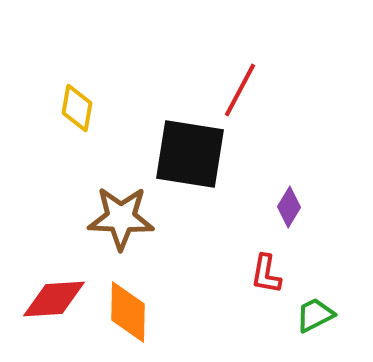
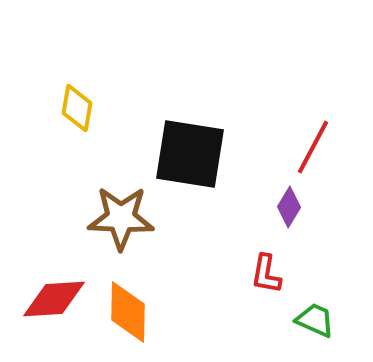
red line: moved 73 px right, 57 px down
green trapezoid: moved 5 px down; rotated 51 degrees clockwise
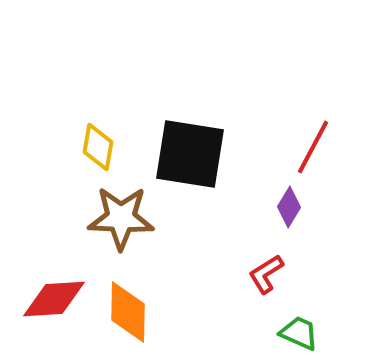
yellow diamond: moved 21 px right, 39 px down
red L-shape: rotated 48 degrees clockwise
green trapezoid: moved 16 px left, 13 px down
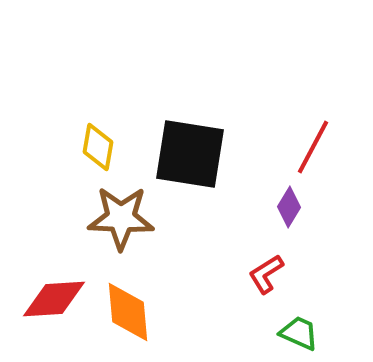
orange diamond: rotated 6 degrees counterclockwise
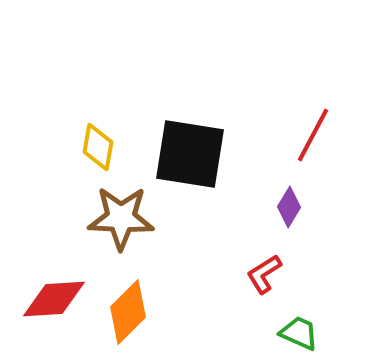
red line: moved 12 px up
red L-shape: moved 2 px left
orange diamond: rotated 50 degrees clockwise
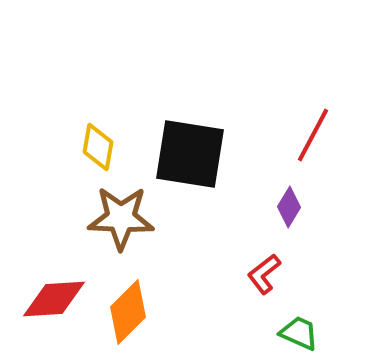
red L-shape: rotated 6 degrees counterclockwise
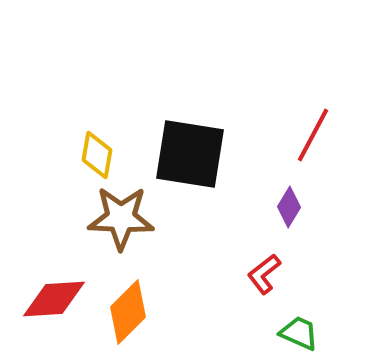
yellow diamond: moved 1 px left, 8 px down
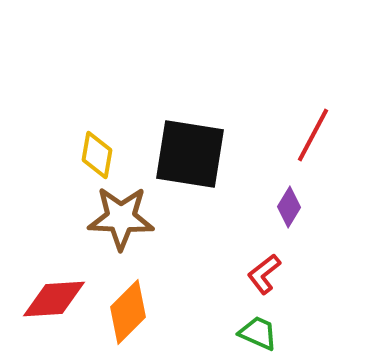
green trapezoid: moved 41 px left
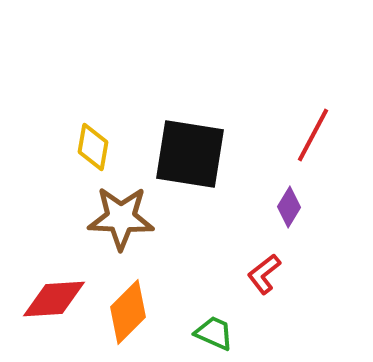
yellow diamond: moved 4 px left, 8 px up
green trapezoid: moved 44 px left
